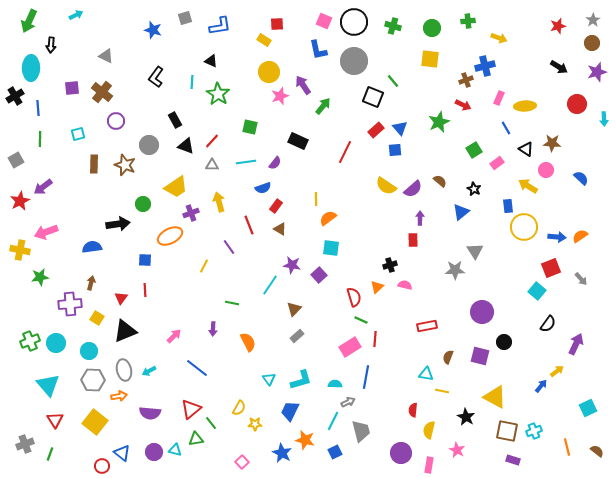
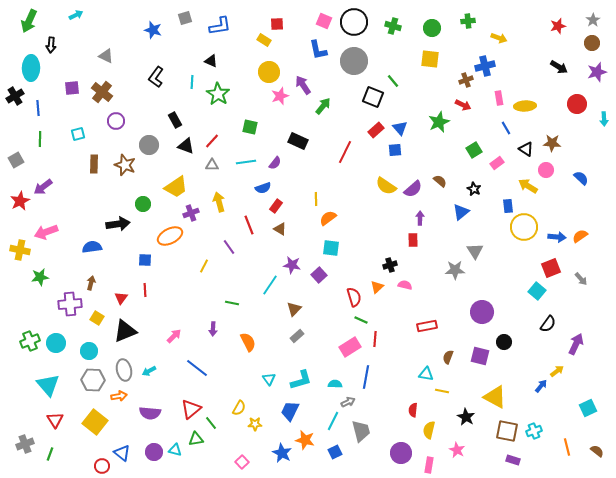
pink rectangle at (499, 98): rotated 32 degrees counterclockwise
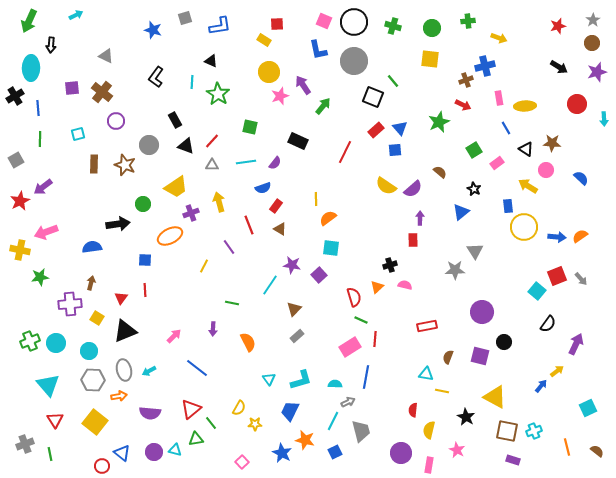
brown semicircle at (440, 181): moved 9 px up
red square at (551, 268): moved 6 px right, 8 px down
green line at (50, 454): rotated 32 degrees counterclockwise
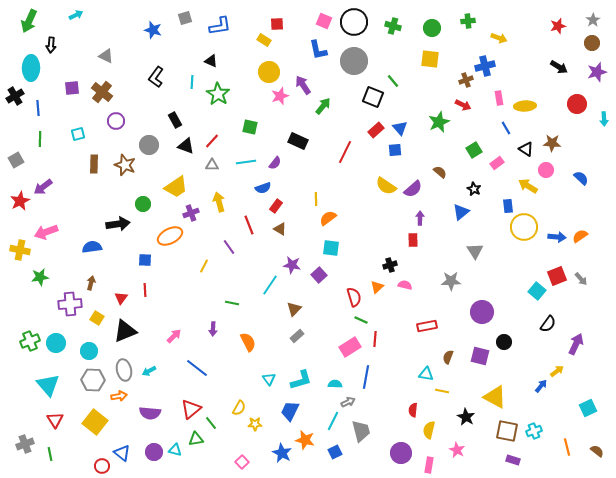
gray star at (455, 270): moved 4 px left, 11 px down
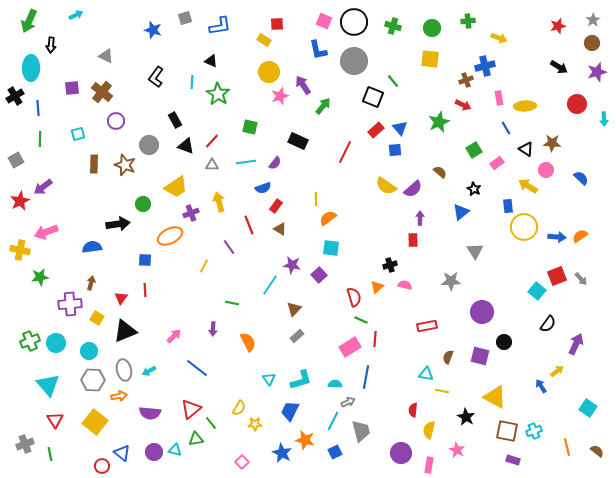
blue arrow at (541, 386): rotated 72 degrees counterclockwise
cyan square at (588, 408): rotated 30 degrees counterclockwise
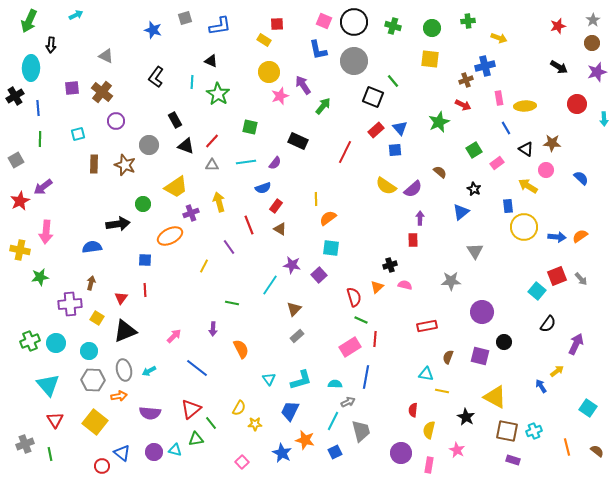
pink arrow at (46, 232): rotated 65 degrees counterclockwise
orange semicircle at (248, 342): moved 7 px left, 7 px down
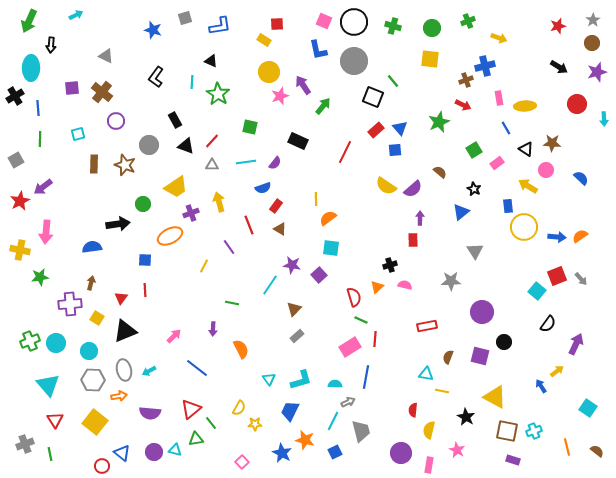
green cross at (468, 21): rotated 16 degrees counterclockwise
